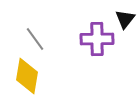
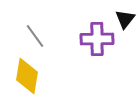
gray line: moved 3 px up
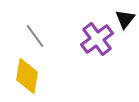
purple cross: rotated 36 degrees counterclockwise
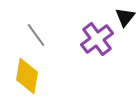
black triangle: moved 2 px up
gray line: moved 1 px right, 1 px up
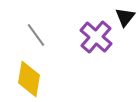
purple cross: moved 1 px left, 2 px up; rotated 12 degrees counterclockwise
yellow diamond: moved 2 px right, 3 px down
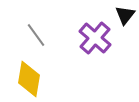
black triangle: moved 2 px up
purple cross: moved 1 px left, 1 px down
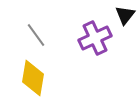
purple cross: rotated 24 degrees clockwise
yellow diamond: moved 4 px right, 1 px up
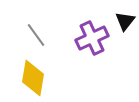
black triangle: moved 6 px down
purple cross: moved 3 px left
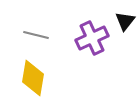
gray line: rotated 40 degrees counterclockwise
